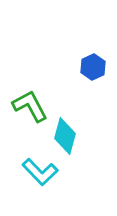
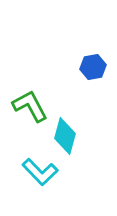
blue hexagon: rotated 15 degrees clockwise
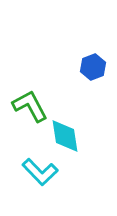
blue hexagon: rotated 10 degrees counterclockwise
cyan diamond: rotated 24 degrees counterclockwise
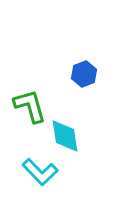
blue hexagon: moved 9 px left, 7 px down
green L-shape: rotated 12 degrees clockwise
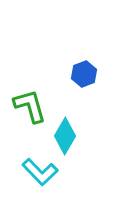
cyan diamond: rotated 39 degrees clockwise
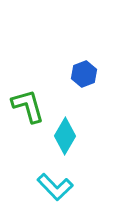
green L-shape: moved 2 px left
cyan L-shape: moved 15 px right, 15 px down
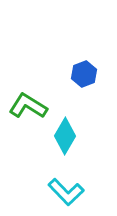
green L-shape: rotated 42 degrees counterclockwise
cyan L-shape: moved 11 px right, 5 px down
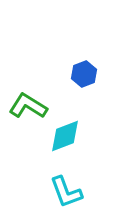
cyan diamond: rotated 39 degrees clockwise
cyan L-shape: rotated 24 degrees clockwise
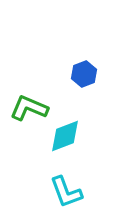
green L-shape: moved 1 px right, 2 px down; rotated 9 degrees counterclockwise
